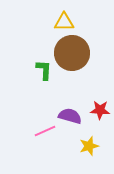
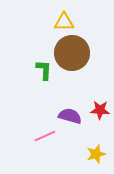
pink line: moved 5 px down
yellow star: moved 7 px right, 8 px down
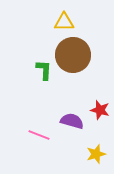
brown circle: moved 1 px right, 2 px down
red star: rotated 12 degrees clockwise
purple semicircle: moved 2 px right, 5 px down
pink line: moved 6 px left, 1 px up; rotated 45 degrees clockwise
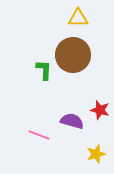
yellow triangle: moved 14 px right, 4 px up
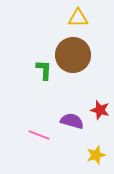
yellow star: moved 1 px down
